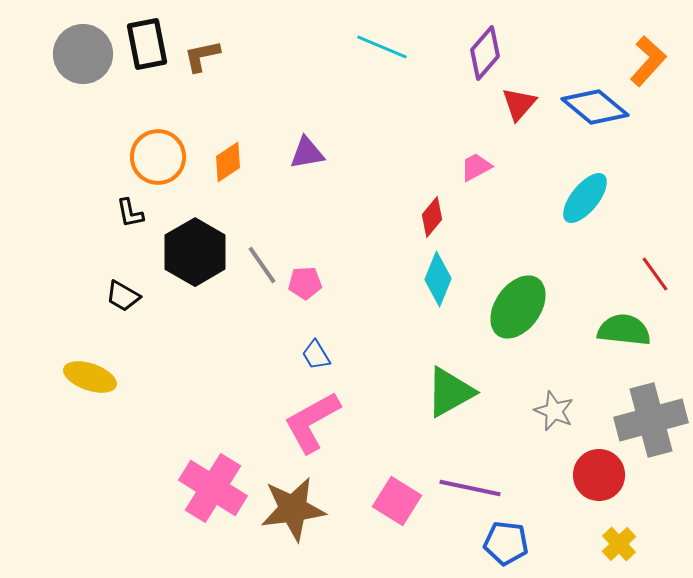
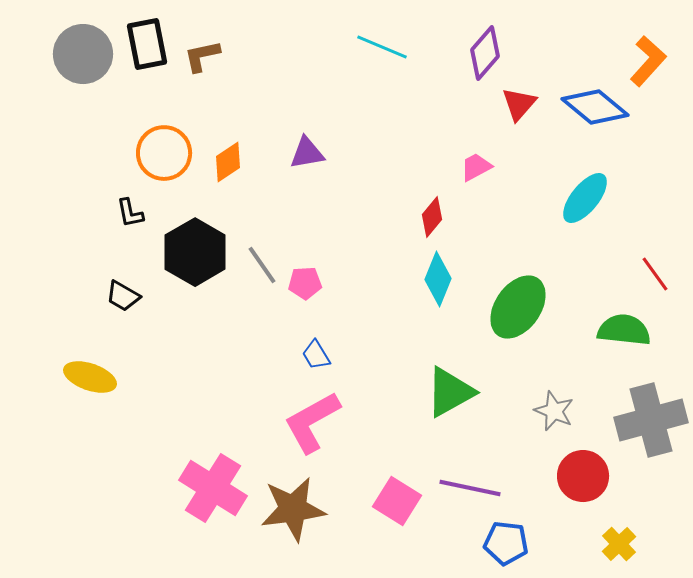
orange circle: moved 6 px right, 4 px up
red circle: moved 16 px left, 1 px down
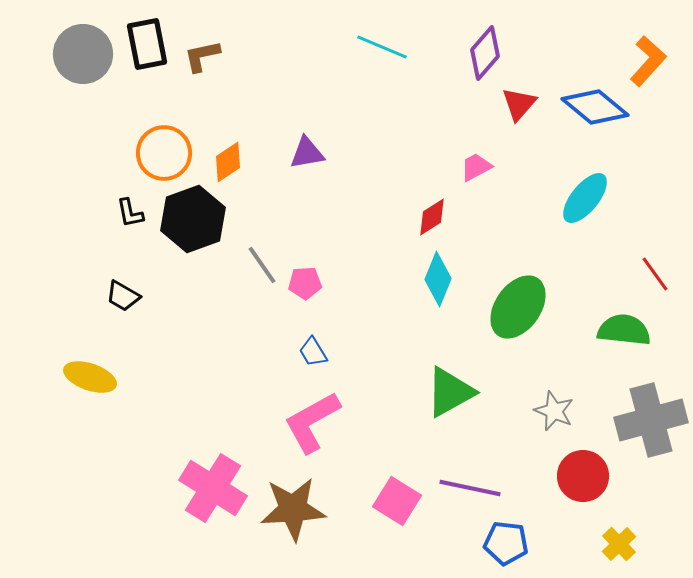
red diamond: rotated 18 degrees clockwise
black hexagon: moved 2 px left, 33 px up; rotated 10 degrees clockwise
blue trapezoid: moved 3 px left, 3 px up
brown star: rotated 4 degrees clockwise
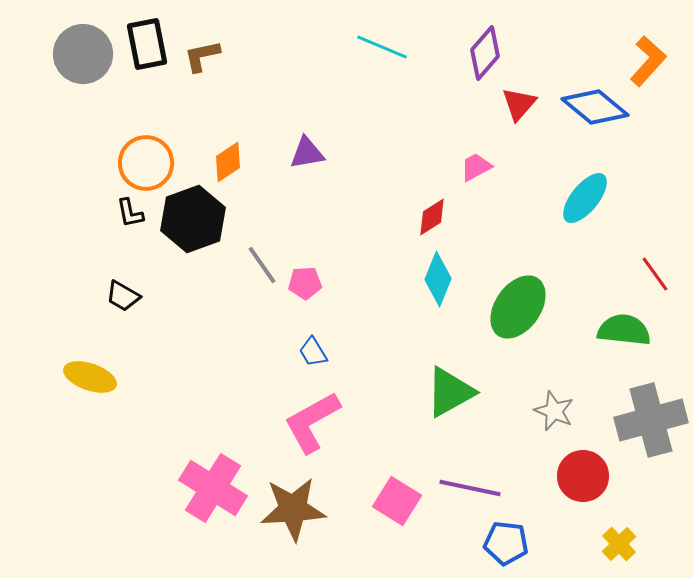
orange circle: moved 18 px left, 10 px down
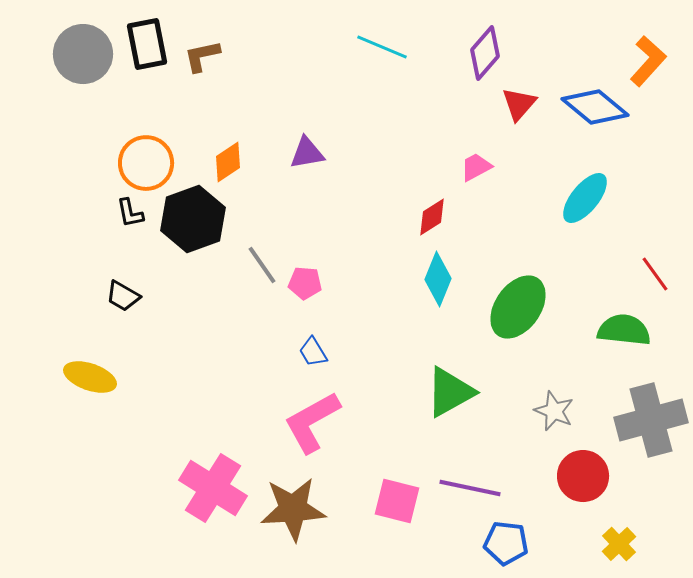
pink pentagon: rotated 8 degrees clockwise
pink square: rotated 18 degrees counterclockwise
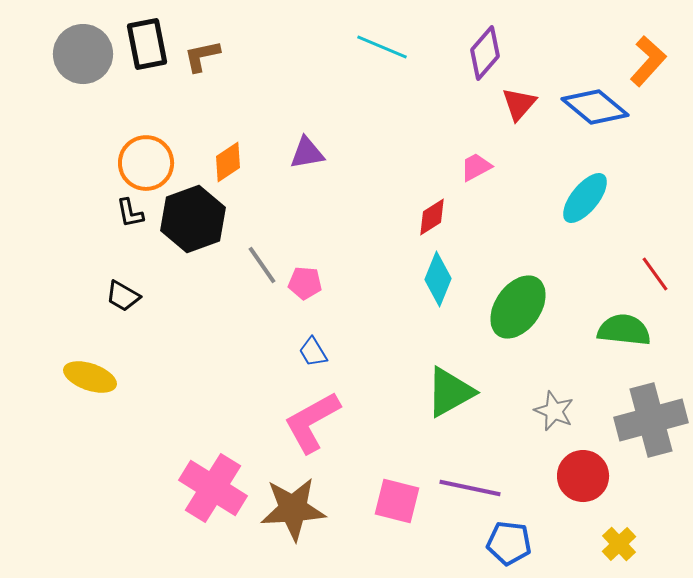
blue pentagon: moved 3 px right
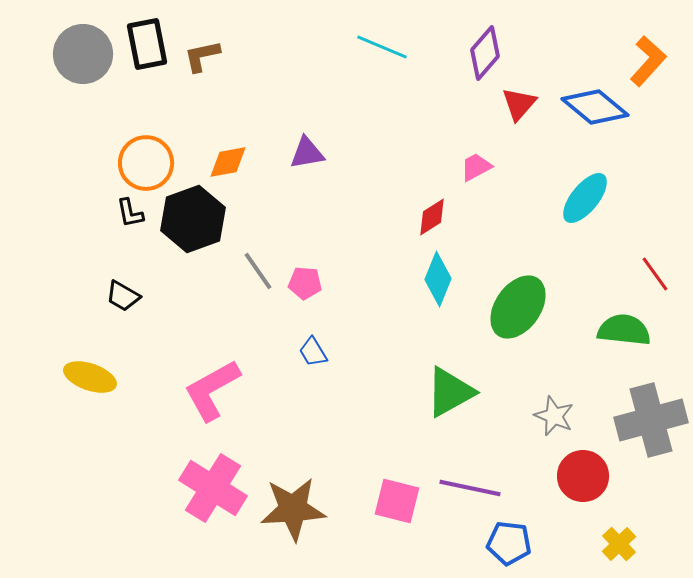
orange diamond: rotated 24 degrees clockwise
gray line: moved 4 px left, 6 px down
gray star: moved 5 px down
pink L-shape: moved 100 px left, 32 px up
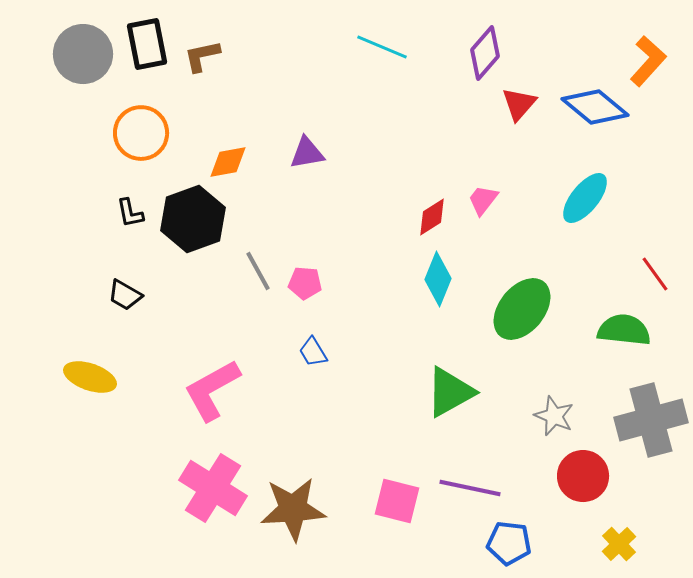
orange circle: moved 5 px left, 30 px up
pink trapezoid: moved 7 px right, 33 px down; rotated 24 degrees counterclockwise
gray line: rotated 6 degrees clockwise
black trapezoid: moved 2 px right, 1 px up
green ellipse: moved 4 px right, 2 px down; rotated 4 degrees clockwise
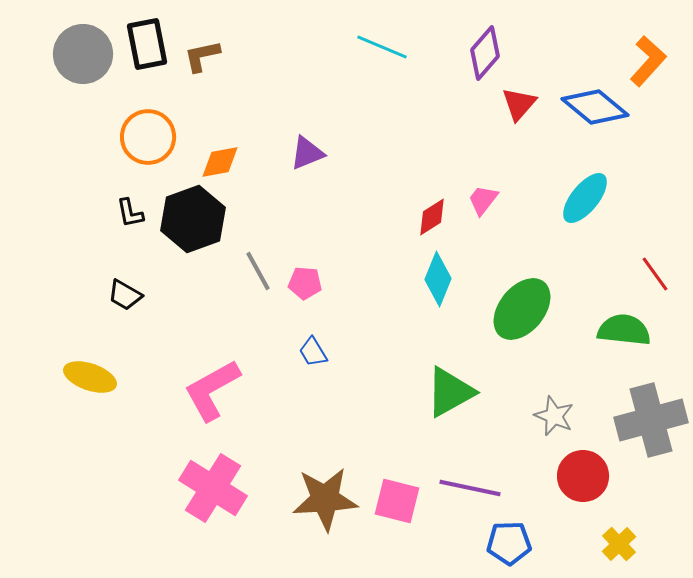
orange circle: moved 7 px right, 4 px down
purple triangle: rotated 12 degrees counterclockwise
orange diamond: moved 8 px left
brown star: moved 32 px right, 10 px up
blue pentagon: rotated 9 degrees counterclockwise
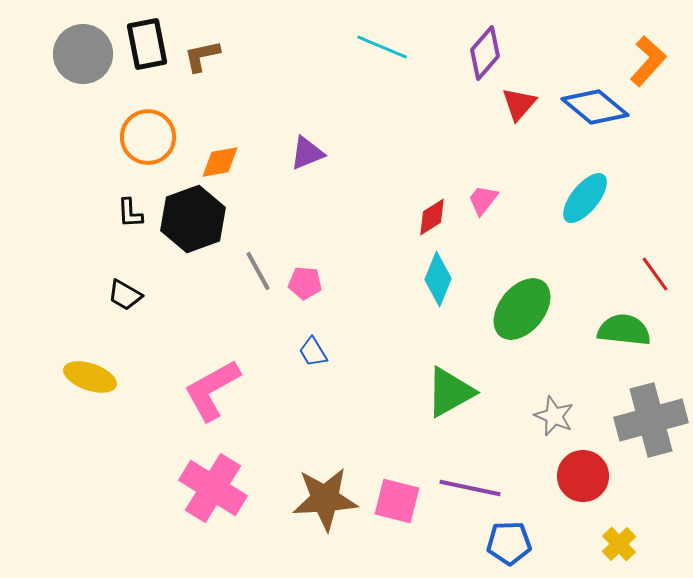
black L-shape: rotated 8 degrees clockwise
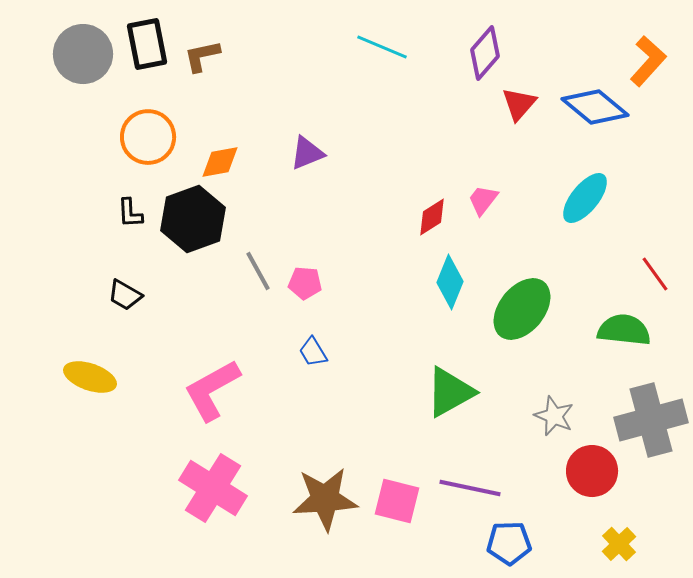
cyan diamond: moved 12 px right, 3 px down
red circle: moved 9 px right, 5 px up
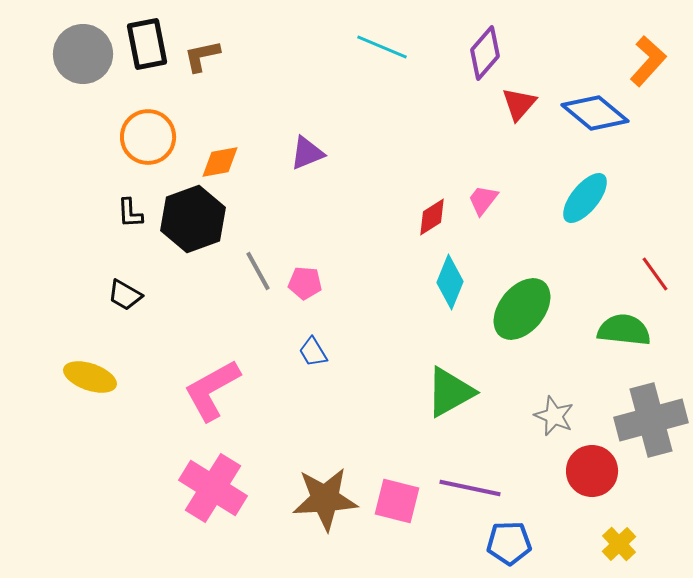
blue diamond: moved 6 px down
